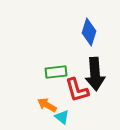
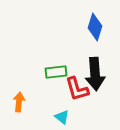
blue diamond: moved 6 px right, 5 px up
red L-shape: moved 1 px up
orange arrow: moved 28 px left, 3 px up; rotated 66 degrees clockwise
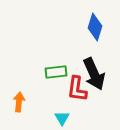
black arrow: moved 1 px left; rotated 20 degrees counterclockwise
red L-shape: rotated 24 degrees clockwise
cyan triangle: moved 1 px down; rotated 21 degrees clockwise
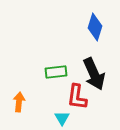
red L-shape: moved 8 px down
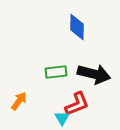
blue diamond: moved 18 px left; rotated 16 degrees counterclockwise
black arrow: rotated 52 degrees counterclockwise
red L-shape: moved 7 px down; rotated 120 degrees counterclockwise
orange arrow: moved 1 px up; rotated 30 degrees clockwise
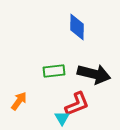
green rectangle: moved 2 px left, 1 px up
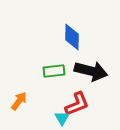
blue diamond: moved 5 px left, 10 px down
black arrow: moved 3 px left, 3 px up
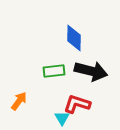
blue diamond: moved 2 px right, 1 px down
red L-shape: rotated 140 degrees counterclockwise
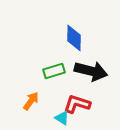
green rectangle: rotated 10 degrees counterclockwise
orange arrow: moved 12 px right
cyan triangle: rotated 28 degrees counterclockwise
